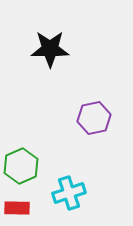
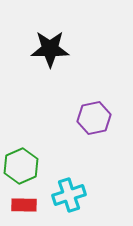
cyan cross: moved 2 px down
red rectangle: moved 7 px right, 3 px up
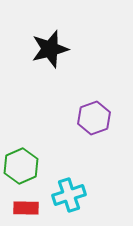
black star: rotated 15 degrees counterclockwise
purple hexagon: rotated 8 degrees counterclockwise
red rectangle: moved 2 px right, 3 px down
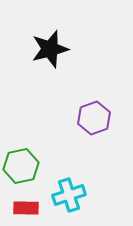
green hexagon: rotated 12 degrees clockwise
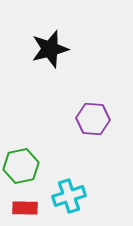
purple hexagon: moved 1 px left, 1 px down; rotated 24 degrees clockwise
cyan cross: moved 1 px down
red rectangle: moved 1 px left
